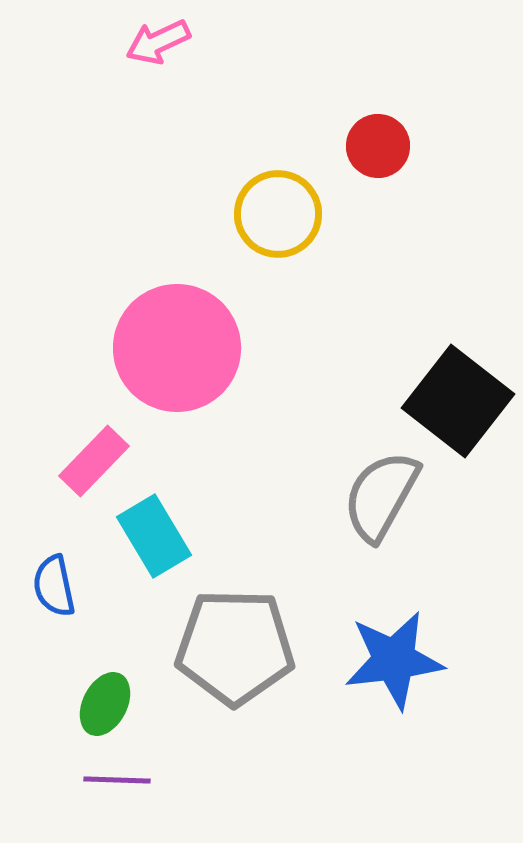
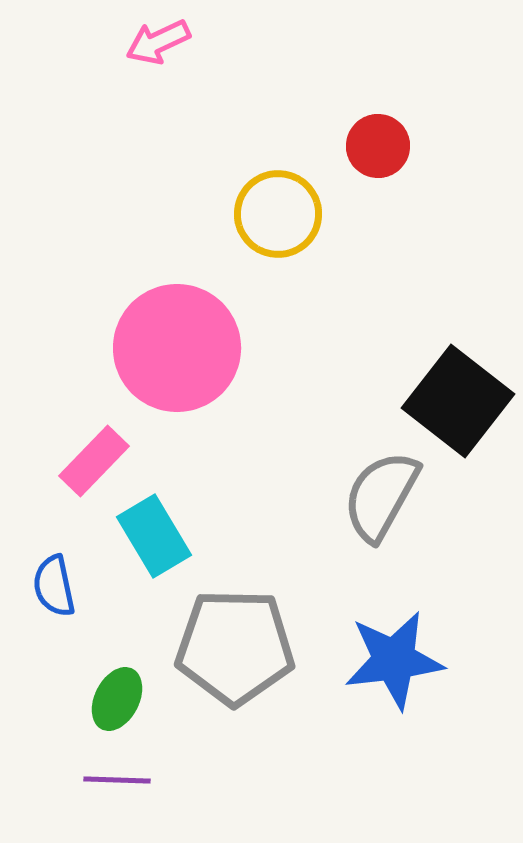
green ellipse: moved 12 px right, 5 px up
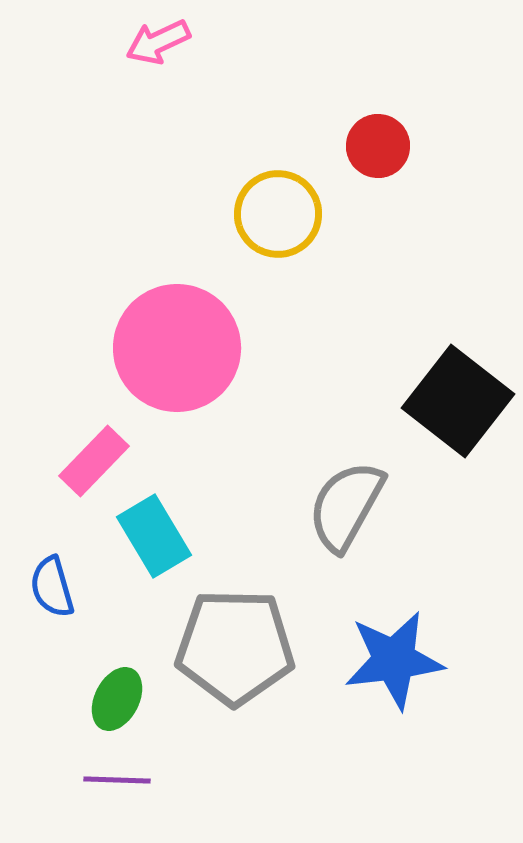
gray semicircle: moved 35 px left, 10 px down
blue semicircle: moved 2 px left, 1 px down; rotated 4 degrees counterclockwise
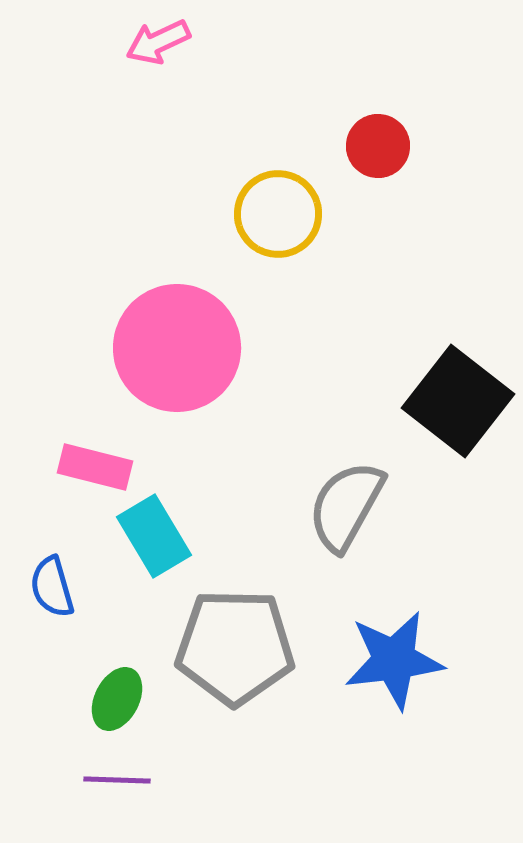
pink rectangle: moved 1 px right, 6 px down; rotated 60 degrees clockwise
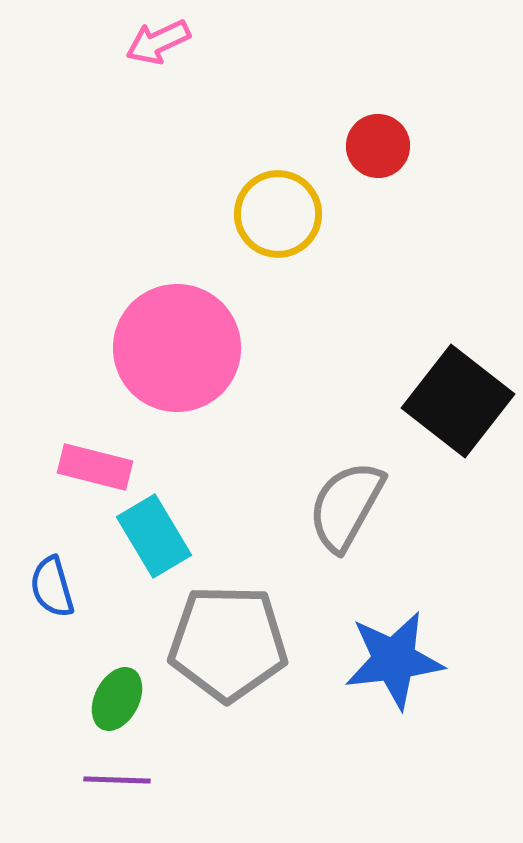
gray pentagon: moved 7 px left, 4 px up
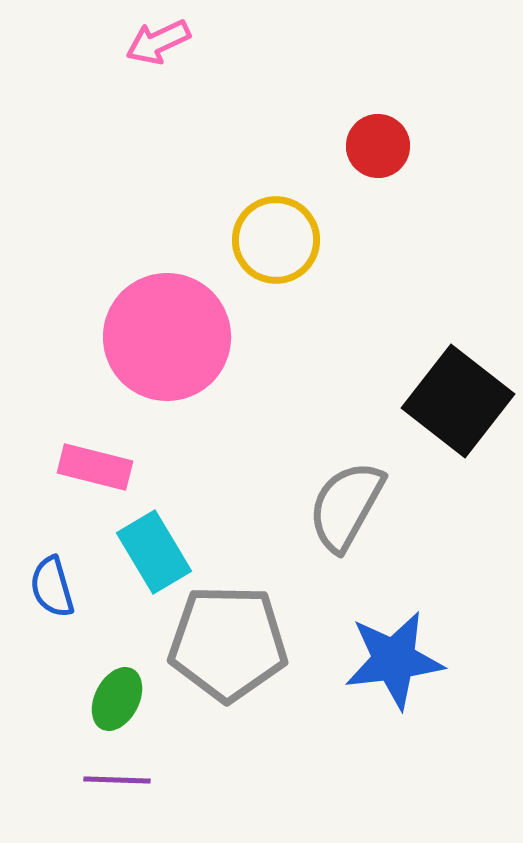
yellow circle: moved 2 px left, 26 px down
pink circle: moved 10 px left, 11 px up
cyan rectangle: moved 16 px down
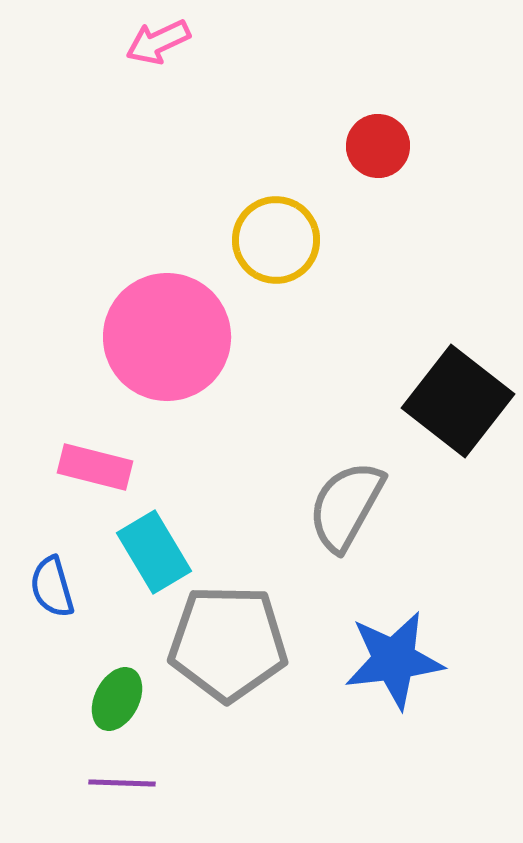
purple line: moved 5 px right, 3 px down
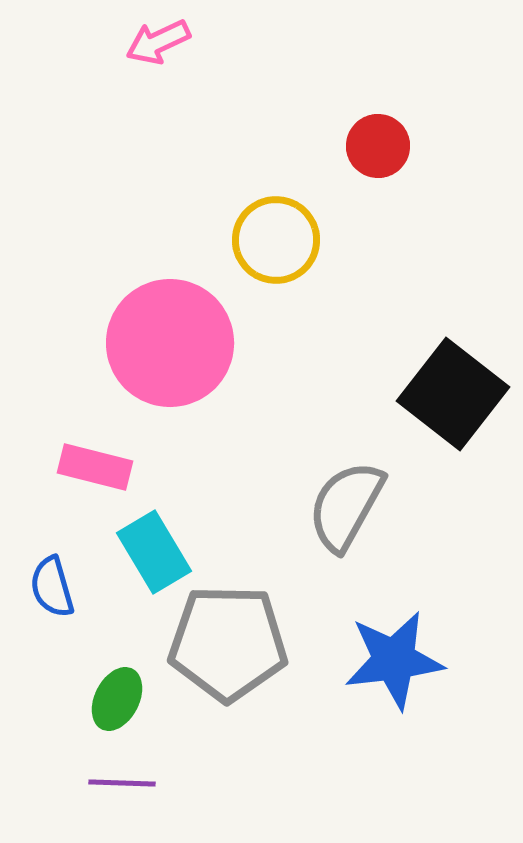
pink circle: moved 3 px right, 6 px down
black square: moved 5 px left, 7 px up
